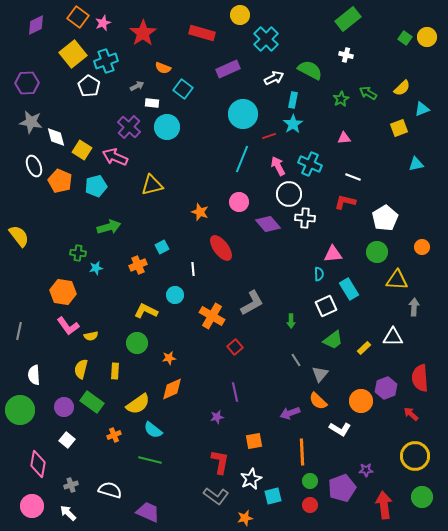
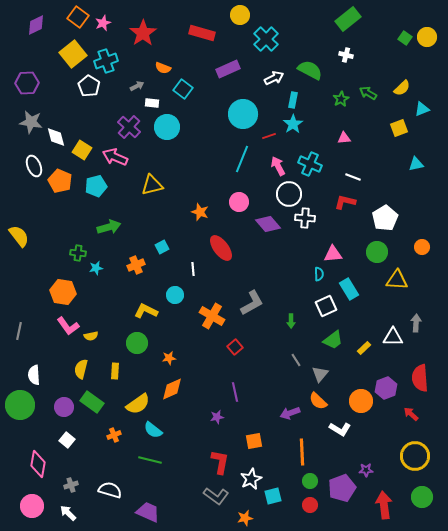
orange cross at (138, 265): moved 2 px left
gray arrow at (414, 307): moved 2 px right, 16 px down
green circle at (20, 410): moved 5 px up
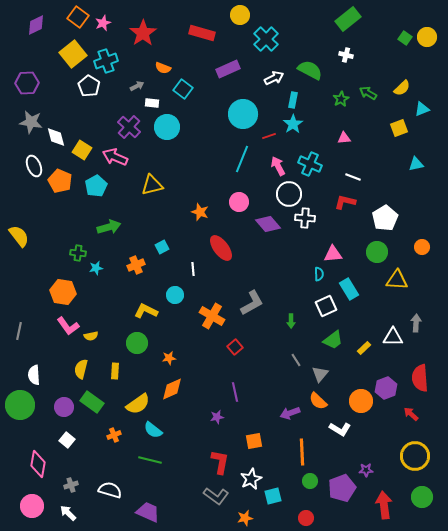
cyan pentagon at (96, 186): rotated 15 degrees counterclockwise
red circle at (310, 505): moved 4 px left, 13 px down
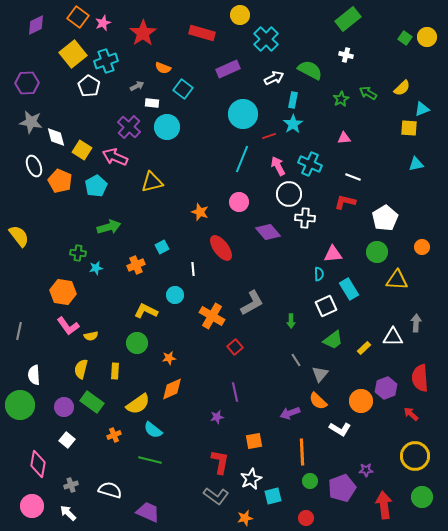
yellow square at (399, 128): moved 10 px right; rotated 24 degrees clockwise
yellow triangle at (152, 185): moved 3 px up
purple diamond at (268, 224): moved 8 px down
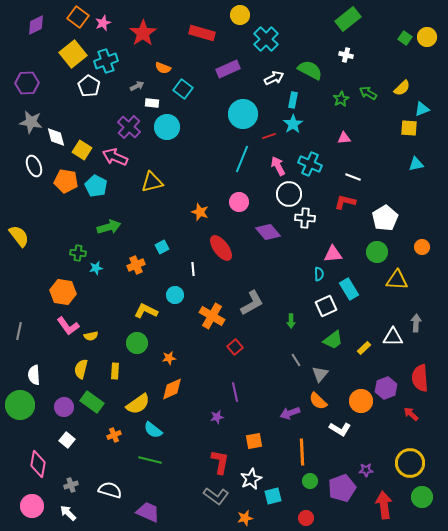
orange pentagon at (60, 181): moved 6 px right; rotated 15 degrees counterclockwise
cyan pentagon at (96, 186): rotated 15 degrees counterclockwise
yellow circle at (415, 456): moved 5 px left, 7 px down
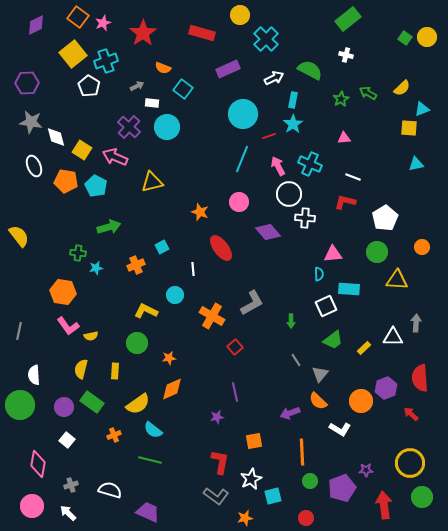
cyan rectangle at (349, 289): rotated 55 degrees counterclockwise
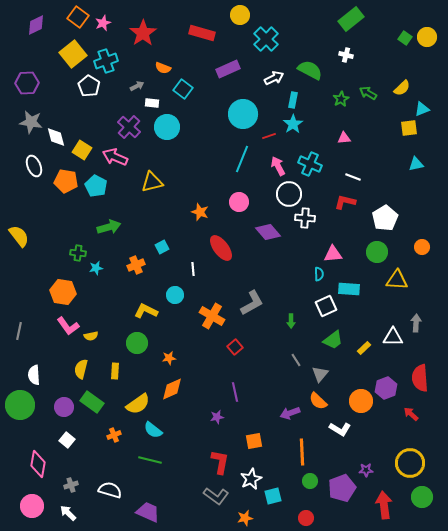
green rectangle at (348, 19): moved 3 px right
yellow square at (409, 128): rotated 12 degrees counterclockwise
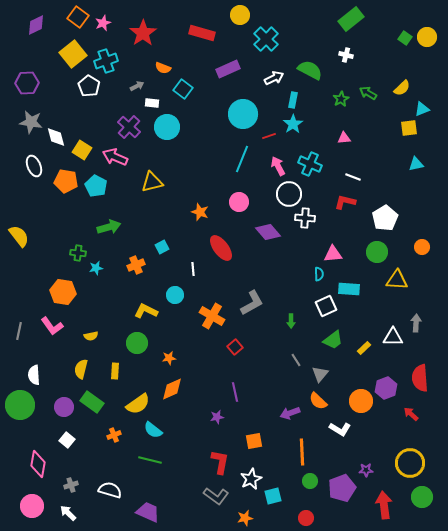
pink L-shape at (68, 326): moved 16 px left
